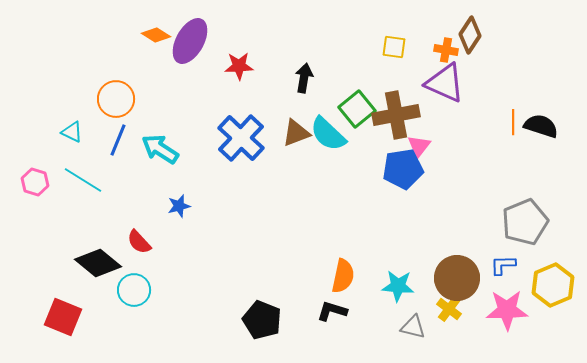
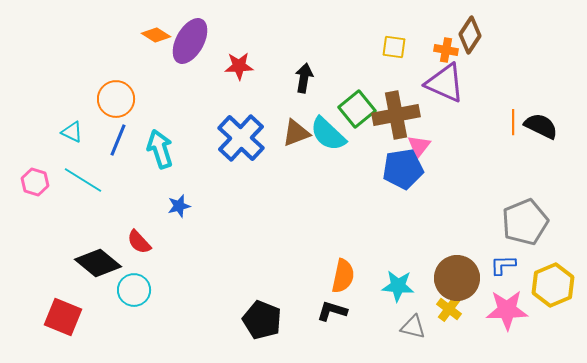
black semicircle: rotated 8 degrees clockwise
cyan arrow: rotated 39 degrees clockwise
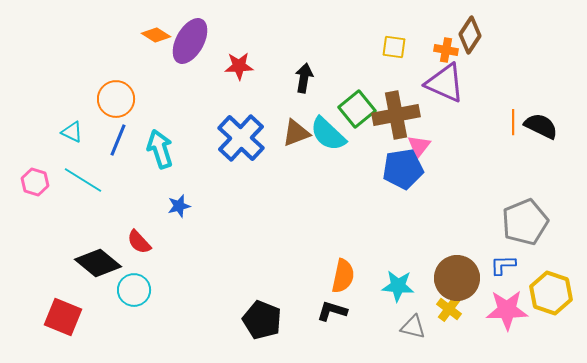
yellow hexagon: moved 2 px left, 8 px down; rotated 18 degrees counterclockwise
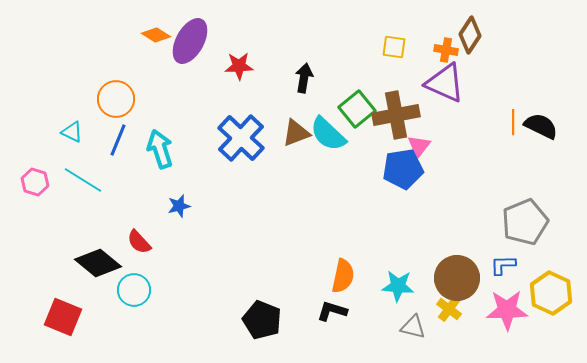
yellow hexagon: rotated 6 degrees clockwise
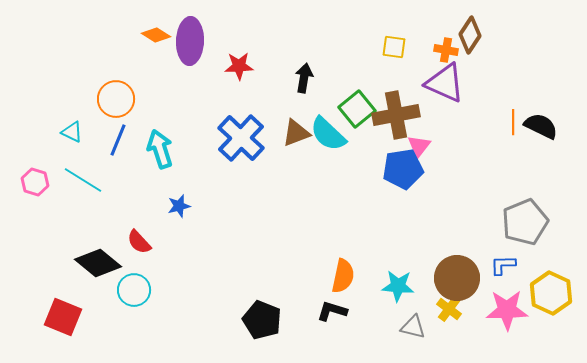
purple ellipse: rotated 27 degrees counterclockwise
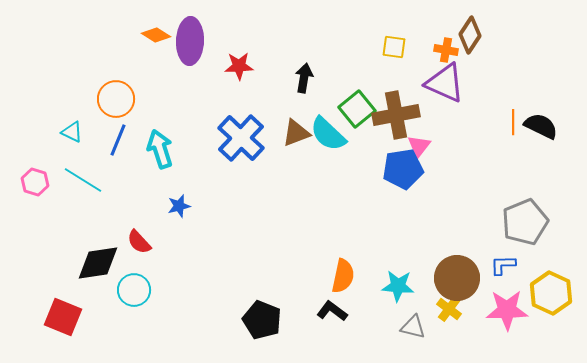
black diamond: rotated 48 degrees counterclockwise
black L-shape: rotated 20 degrees clockwise
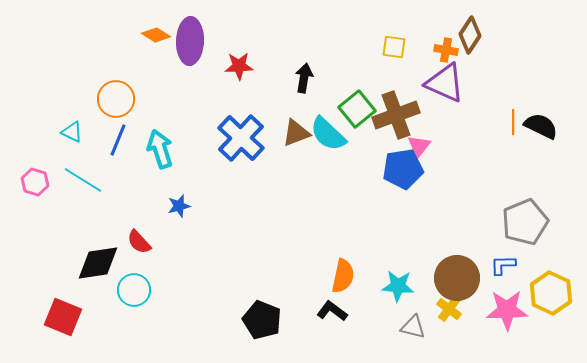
brown cross: rotated 9 degrees counterclockwise
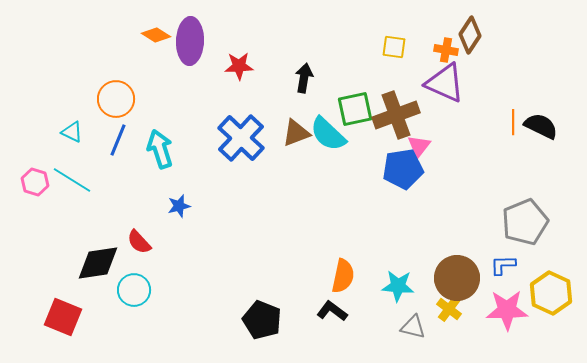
green square: moved 2 px left; rotated 27 degrees clockwise
cyan line: moved 11 px left
